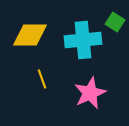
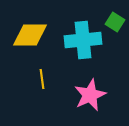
yellow line: rotated 12 degrees clockwise
pink star: moved 2 px down
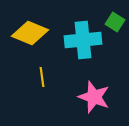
yellow diamond: moved 2 px up; rotated 21 degrees clockwise
yellow line: moved 2 px up
pink star: moved 4 px right, 2 px down; rotated 28 degrees counterclockwise
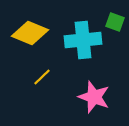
green square: rotated 12 degrees counterclockwise
yellow line: rotated 54 degrees clockwise
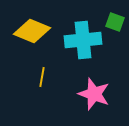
yellow diamond: moved 2 px right, 2 px up
yellow line: rotated 36 degrees counterclockwise
pink star: moved 3 px up
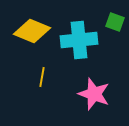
cyan cross: moved 4 px left
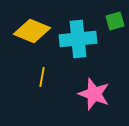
green square: moved 1 px up; rotated 36 degrees counterclockwise
cyan cross: moved 1 px left, 1 px up
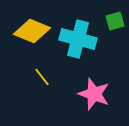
cyan cross: rotated 21 degrees clockwise
yellow line: rotated 48 degrees counterclockwise
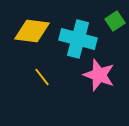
green square: rotated 18 degrees counterclockwise
yellow diamond: rotated 15 degrees counterclockwise
pink star: moved 5 px right, 19 px up
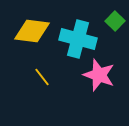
green square: rotated 12 degrees counterclockwise
